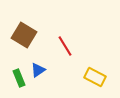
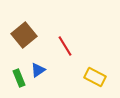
brown square: rotated 20 degrees clockwise
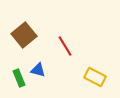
blue triangle: rotated 49 degrees clockwise
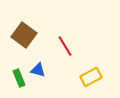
brown square: rotated 15 degrees counterclockwise
yellow rectangle: moved 4 px left; rotated 55 degrees counterclockwise
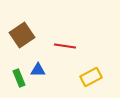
brown square: moved 2 px left; rotated 20 degrees clockwise
red line: rotated 50 degrees counterclockwise
blue triangle: rotated 14 degrees counterclockwise
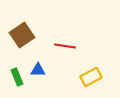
green rectangle: moved 2 px left, 1 px up
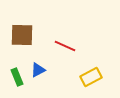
brown square: rotated 35 degrees clockwise
red line: rotated 15 degrees clockwise
blue triangle: rotated 28 degrees counterclockwise
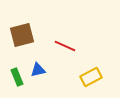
brown square: rotated 15 degrees counterclockwise
blue triangle: rotated 14 degrees clockwise
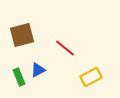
red line: moved 2 px down; rotated 15 degrees clockwise
blue triangle: rotated 14 degrees counterclockwise
green rectangle: moved 2 px right
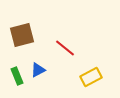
green rectangle: moved 2 px left, 1 px up
